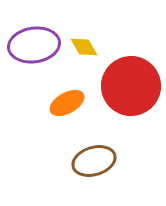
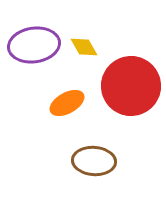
brown ellipse: rotated 21 degrees clockwise
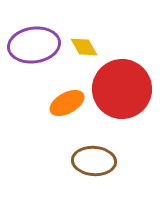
red circle: moved 9 px left, 3 px down
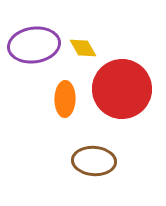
yellow diamond: moved 1 px left, 1 px down
orange ellipse: moved 2 px left, 4 px up; rotated 60 degrees counterclockwise
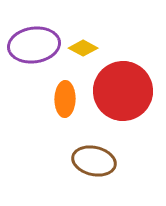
yellow diamond: rotated 32 degrees counterclockwise
red circle: moved 1 px right, 2 px down
brown ellipse: rotated 9 degrees clockwise
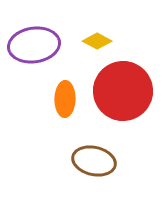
yellow diamond: moved 14 px right, 7 px up
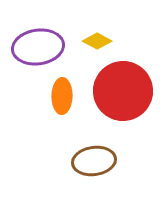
purple ellipse: moved 4 px right, 2 px down
orange ellipse: moved 3 px left, 3 px up
brown ellipse: rotated 21 degrees counterclockwise
